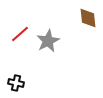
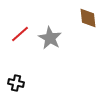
gray star: moved 2 px right, 3 px up; rotated 15 degrees counterclockwise
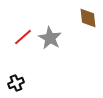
red line: moved 3 px right, 3 px down
black cross: rotated 35 degrees counterclockwise
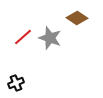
brown diamond: moved 11 px left; rotated 50 degrees counterclockwise
gray star: rotated 10 degrees counterclockwise
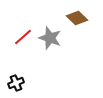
brown diamond: rotated 10 degrees clockwise
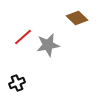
gray star: moved 2 px left, 7 px down; rotated 30 degrees counterclockwise
black cross: moved 1 px right
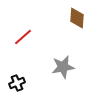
brown diamond: rotated 50 degrees clockwise
gray star: moved 15 px right, 22 px down
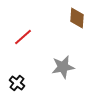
black cross: rotated 28 degrees counterclockwise
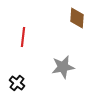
red line: rotated 42 degrees counterclockwise
